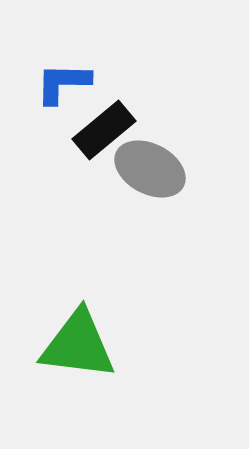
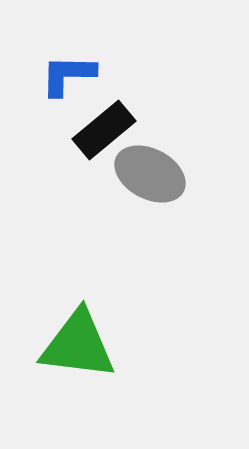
blue L-shape: moved 5 px right, 8 px up
gray ellipse: moved 5 px down
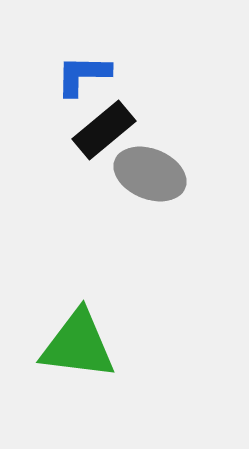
blue L-shape: moved 15 px right
gray ellipse: rotated 6 degrees counterclockwise
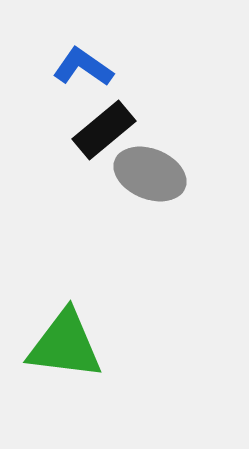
blue L-shape: moved 8 px up; rotated 34 degrees clockwise
green triangle: moved 13 px left
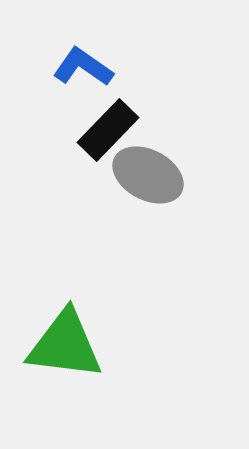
black rectangle: moved 4 px right; rotated 6 degrees counterclockwise
gray ellipse: moved 2 px left, 1 px down; rotated 6 degrees clockwise
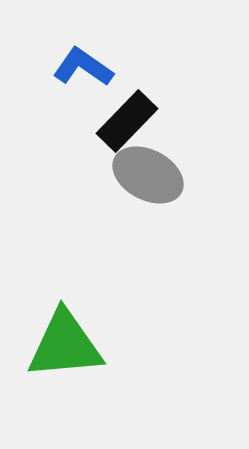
black rectangle: moved 19 px right, 9 px up
green triangle: rotated 12 degrees counterclockwise
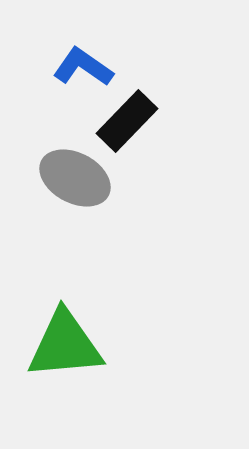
gray ellipse: moved 73 px left, 3 px down
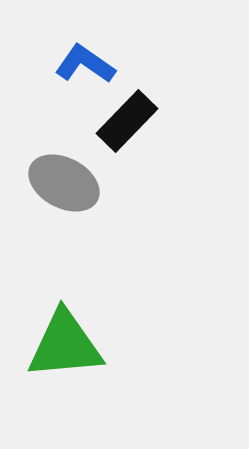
blue L-shape: moved 2 px right, 3 px up
gray ellipse: moved 11 px left, 5 px down
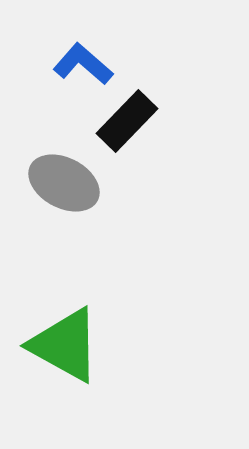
blue L-shape: moved 2 px left; rotated 6 degrees clockwise
green triangle: rotated 34 degrees clockwise
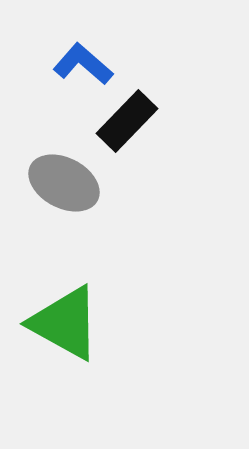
green triangle: moved 22 px up
